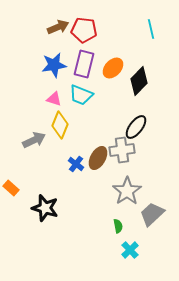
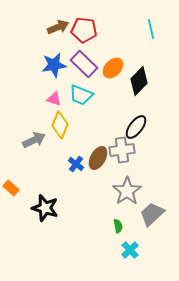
purple rectangle: rotated 60 degrees counterclockwise
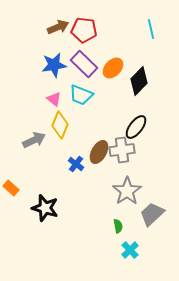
pink triangle: rotated 21 degrees clockwise
brown ellipse: moved 1 px right, 6 px up
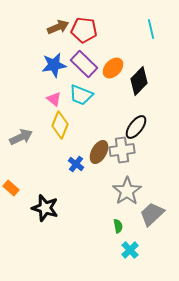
gray arrow: moved 13 px left, 3 px up
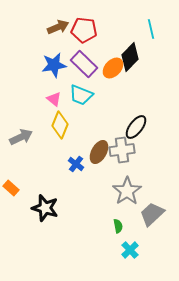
black diamond: moved 9 px left, 24 px up
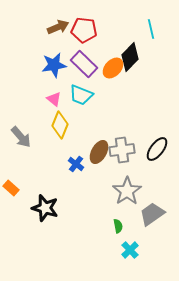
black ellipse: moved 21 px right, 22 px down
gray arrow: rotated 75 degrees clockwise
gray trapezoid: rotated 8 degrees clockwise
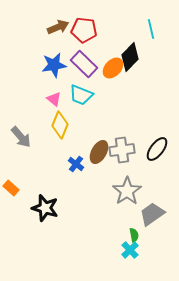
green semicircle: moved 16 px right, 9 px down
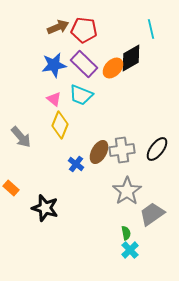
black diamond: moved 1 px right, 1 px down; rotated 16 degrees clockwise
green semicircle: moved 8 px left, 2 px up
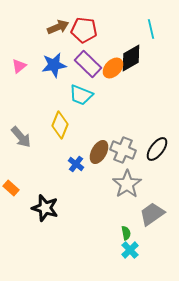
purple rectangle: moved 4 px right
pink triangle: moved 35 px left, 33 px up; rotated 42 degrees clockwise
gray cross: moved 1 px right; rotated 30 degrees clockwise
gray star: moved 7 px up
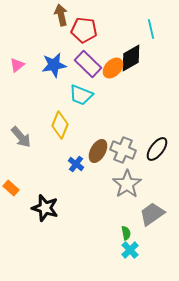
brown arrow: moved 3 px right, 12 px up; rotated 80 degrees counterclockwise
pink triangle: moved 2 px left, 1 px up
brown ellipse: moved 1 px left, 1 px up
